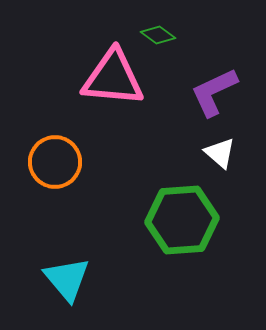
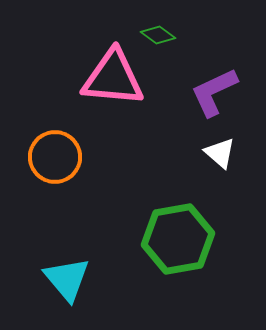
orange circle: moved 5 px up
green hexagon: moved 4 px left, 19 px down; rotated 6 degrees counterclockwise
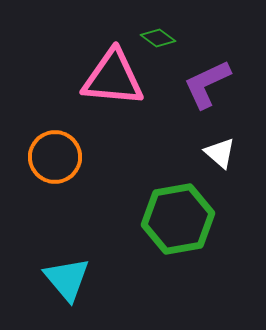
green diamond: moved 3 px down
purple L-shape: moved 7 px left, 8 px up
green hexagon: moved 20 px up
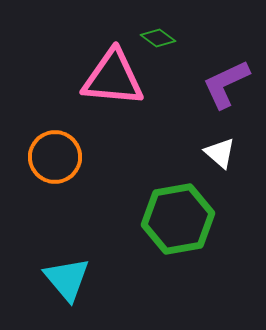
purple L-shape: moved 19 px right
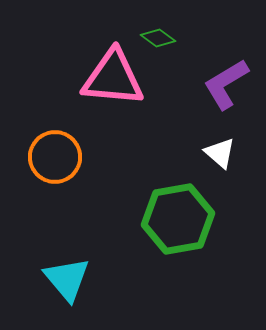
purple L-shape: rotated 6 degrees counterclockwise
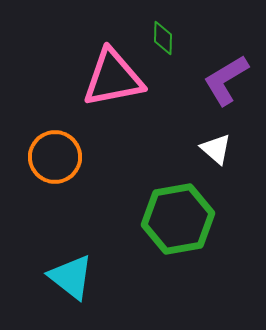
green diamond: moved 5 px right; rotated 56 degrees clockwise
pink triangle: rotated 16 degrees counterclockwise
purple L-shape: moved 4 px up
white triangle: moved 4 px left, 4 px up
cyan triangle: moved 4 px right, 2 px up; rotated 12 degrees counterclockwise
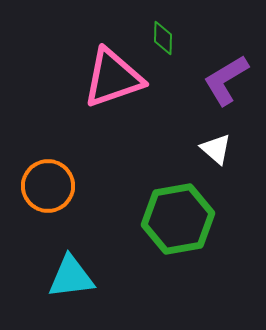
pink triangle: rotated 8 degrees counterclockwise
orange circle: moved 7 px left, 29 px down
cyan triangle: rotated 45 degrees counterclockwise
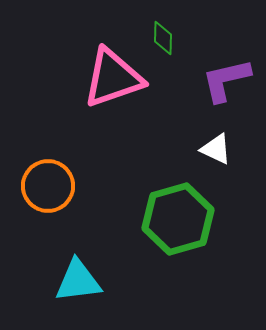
purple L-shape: rotated 18 degrees clockwise
white triangle: rotated 16 degrees counterclockwise
green hexagon: rotated 6 degrees counterclockwise
cyan triangle: moved 7 px right, 4 px down
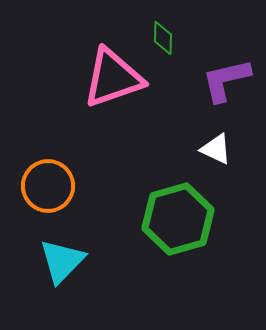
cyan triangle: moved 16 px left, 20 px up; rotated 39 degrees counterclockwise
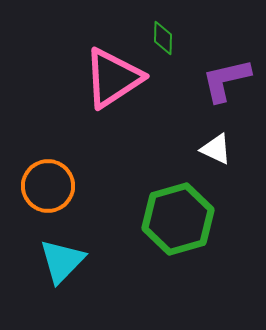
pink triangle: rotated 14 degrees counterclockwise
